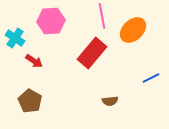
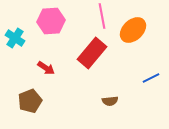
red arrow: moved 12 px right, 7 px down
brown pentagon: rotated 20 degrees clockwise
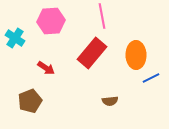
orange ellipse: moved 3 px right, 25 px down; rotated 48 degrees counterclockwise
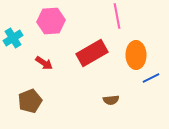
pink line: moved 15 px right
cyan cross: moved 2 px left; rotated 24 degrees clockwise
red rectangle: rotated 20 degrees clockwise
red arrow: moved 2 px left, 5 px up
brown semicircle: moved 1 px right, 1 px up
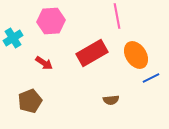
orange ellipse: rotated 32 degrees counterclockwise
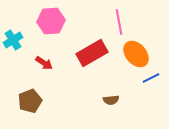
pink line: moved 2 px right, 6 px down
cyan cross: moved 2 px down
orange ellipse: moved 1 px up; rotated 8 degrees counterclockwise
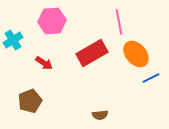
pink hexagon: moved 1 px right
brown semicircle: moved 11 px left, 15 px down
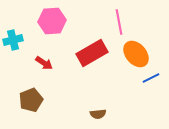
cyan cross: rotated 18 degrees clockwise
brown pentagon: moved 1 px right, 1 px up
brown semicircle: moved 2 px left, 1 px up
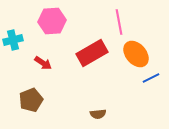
red arrow: moved 1 px left
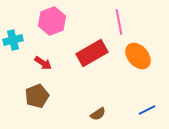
pink hexagon: rotated 16 degrees counterclockwise
orange ellipse: moved 2 px right, 2 px down
blue line: moved 4 px left, 32 px down
brown pentagon: moved 6 px right, 4 px up
brown semicircle: rotated 28 degrees counterclockwise
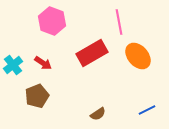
pink hexagon: rotated 20 degrees counterclockwise
cyan cross: moved 25 px down; rotated 24 degrees counterclockwise
